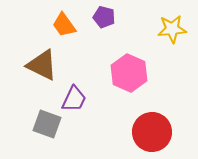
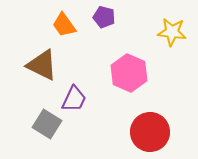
yellow star: moved 3 px down; rotated 12 degrees clockwise
gray square: rotated 12 degrees clockwise
red circle: moved 2 px left
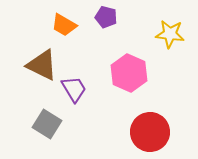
purple pentagon: moved 2 px right
orange trapezoid: rotated 24 degrees counterclockwise
yellow star: moved 2 px left, 2 px down
purple trapezoid: moved 10 px up; rotated 56 degrees counterclockwise
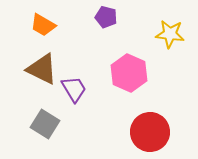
orange trapezoid: moved 21 px left
brown triangle: moved 4 px down
gray square: moved 2 px left
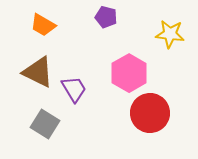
brown triangle: moved 4 px left, 3 px down
pink hexagon: rotated 6 degrees clockwise
red circle: moved 19 px up
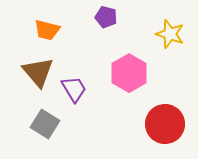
orange trapezoid: moved 4 px right, 5 px down; rotated 16 degrees counterclockwise
yellow star: rotated 12 degrees clockwise
brown triangle: rotated 24 degrees clockwise
red circle: moved 15 px right, 11 px down
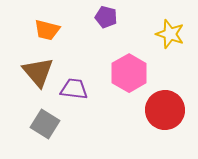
purple trapezoid: rotated 52 degrees counterclockwise
red circle: moved 14 px up
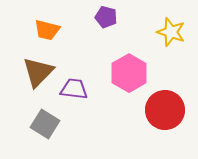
yellow star: moved 1 px right, 2 px up
brown triangle: rotated 24 degrees clockwise
